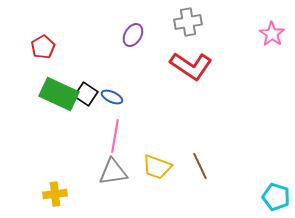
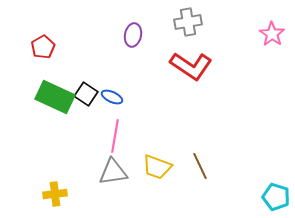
purple ellipse: rotated 20 degrees counterclockwise
green rectangle: moved 4 px left, 3 px down
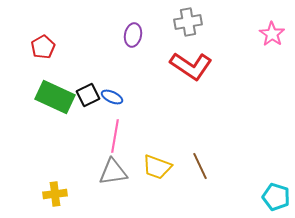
black square: moved 2 px right, 1 px down; rotated 30 degrees clockwise
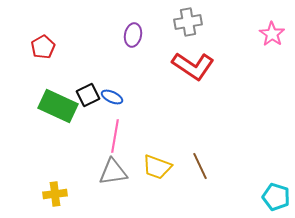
red L-shape: moved 2 px right
green rectangle: moved 3 px right, 9 px down
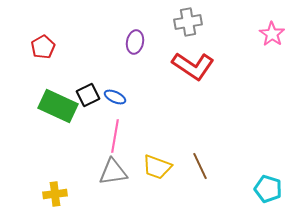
purple ellipse: moved 2 px right, 7 px down
blue ellipse: moved 3 px right
cyan pentagon: moved 8 px left, 8 px up
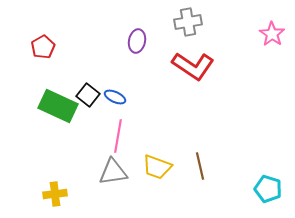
purple ellipse: moved 2 px right, 1 px up
black square: rotated 25 degrees counterclockwise
pink line: moved 3 px right
brown line: rotated 12 degrees clockwise
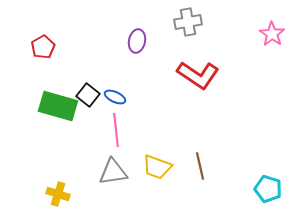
red L-shape: moved 5 px right, 9 px down
green rectangle: rotated 9 degrees counterclockwise
pink line: moved 2 px left, 6 px up; rotated 16 degrees counterclockwise
yellow cross: moved 3 px right; rotated 25 degrees clockwise
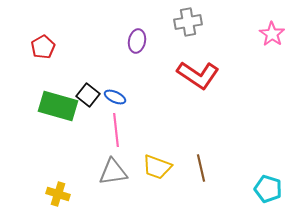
brown line: moved 1 px right, 2 px down
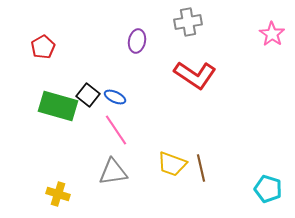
red L-shape: moved 3 px left
pink line: rotated 28 degrees counterclockwise
yellow trapezoid: moved 15 px right, 3 px up
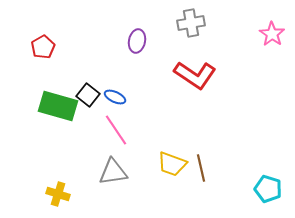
gray cross: moved 3 px right, 1 px down
